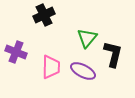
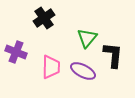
black cross: moved 3 px down; rotated 10 degrees counterclockwise
black L-shape: moved 1 px down; rotated 8 degrees counterclockwise
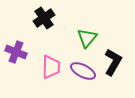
black L-shape: moved 7 px down; rotated 24 degrees clockwise
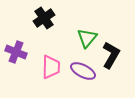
black L-shape: moved 2 px left, 7 px up
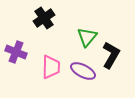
green triangle: moved 1 px up
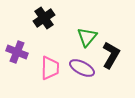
purple cross: moved 1 px right
pink trapezoid: moved 1 px left, 1 px down
purple ellipse: moved 1 px left, 3 px up
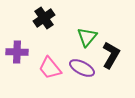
purple cross: rotated 20 degrees counterclockwise
pink trapezoid: rotated 140 degrees clockwise
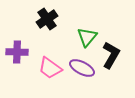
black cross: moved 3 px right, 1 px down
pink trapezoid: rotated 15 degrees counterclockwise
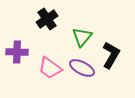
green triangle: moved 5 px left
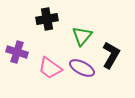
black cross: rotated 25 degrees clockwise
green triangle: moved 1 px up
purple cross: rotated 15 degrees clockwise
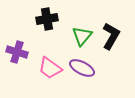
black L-shape: moved 19 px up
